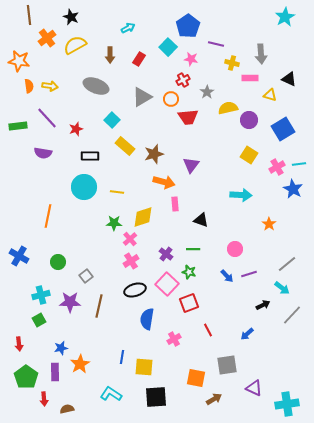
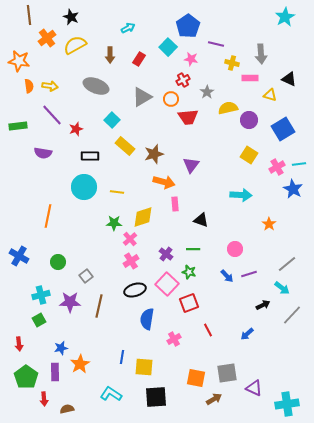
purple line at (47, 118): moved 5 px right, 3 px up
gray square at (227, 365): moved 8 px down
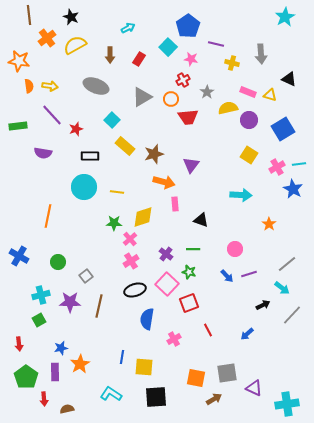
pink rectangle at (250, 78): moved 2 px left, 14 px down; rotated 21 degrees clockwise
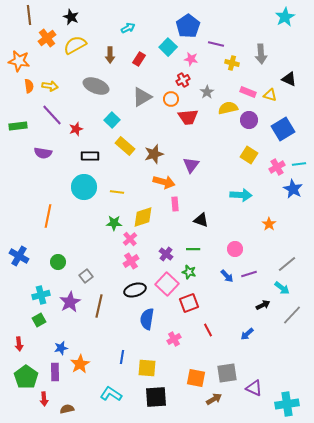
purple star at (70, 302): rotated 30 degrees counterclockwise
yellow square at (144, 367): moved 3 px right, 1 px down
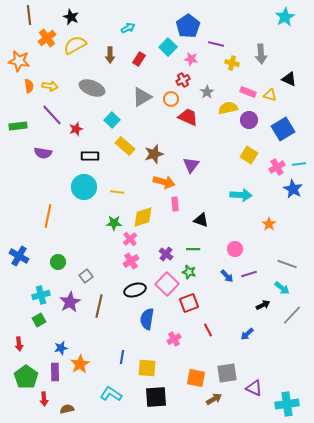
gray ellipse at (96, 86): moved 4 px left, 2 px down
red trapezoid at (188, 117): rotated 150 degrees counterclockwise
gray line at (287, 264): rotated 60 degrees clockwise
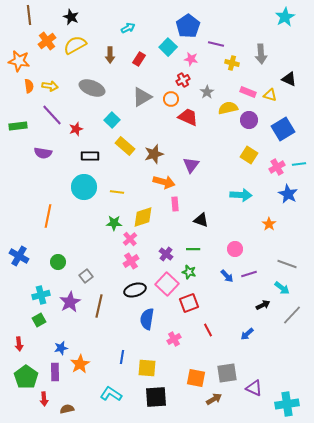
orange cross at (47, 38): moved 3 px down
blue star at (293, 189): moved 5 px left, 5 px down
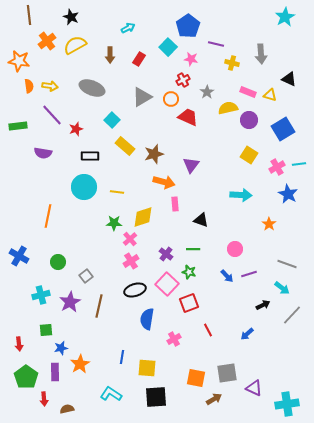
green square at (39, 320): moved 7 px right, 10 px down; rotated 24 degrees clockwise
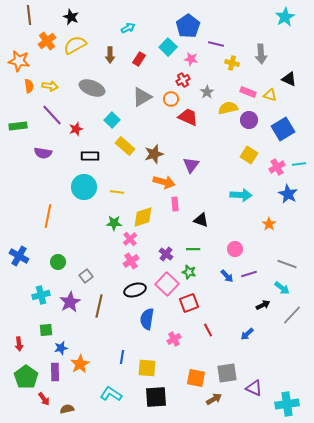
red arrow at (44, 399): rotated 32 degrees counterclockwise
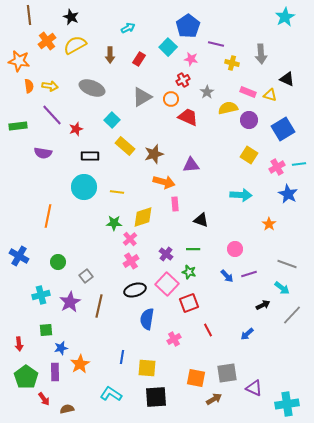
black triangle at (289, 79): moved 2 px left
purple triangle at (191, 165): rotated 48 degrees clockwise
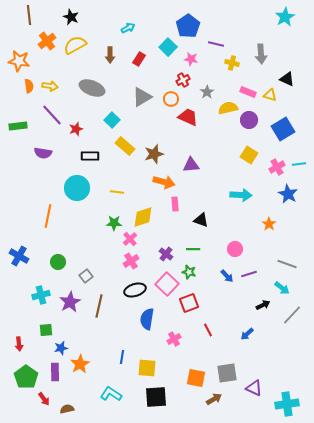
cyan circle at (84, 187): moved 7 px left, 1 px down
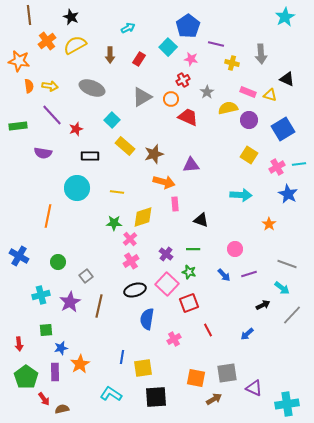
blue arrow at (227, 276): moved 3 px left, 1 px up
yellow square at (147, 368): moved 4 px left; rotated 12 degrees counterclockwise
brown semicircle at (67, 409): moved 5 px left
